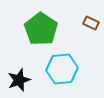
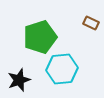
green pentagon: moved 1 px left, 8 px down; rotated 20 degrees clockwise
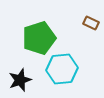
green pentagon: moved 1 px left, 1 px down
black star: moved 1 px right
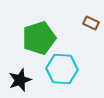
cyan hexagon: rotated 8 degrees clockwise
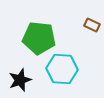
brown rectangle: moved 1 px right, 2 px down
green pentagon: rotated 24 degrees clockwise
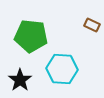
green pentagon: moved 8 px left, 2 px up
black star: rotated 15 degrees counterclockwise
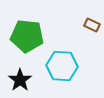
green pentagon: moved 4 px left
cyan hexagon: moved 3 px up
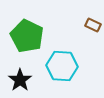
brown rectangle: moved 1 px right
green pentagon: rotated 20 degrees clockwise
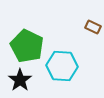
brown rectangle: moved 2 px down
green pentagon: moved 10 px down
